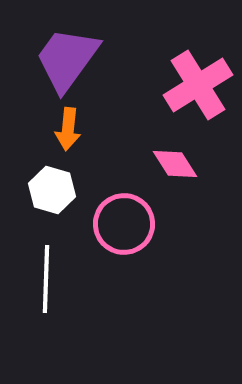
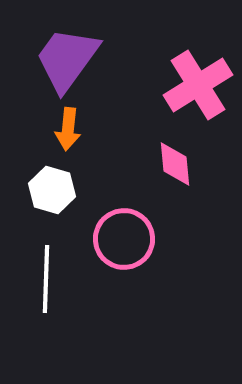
pink diamond: rotated 27 degrees clockwise
pink circle: moved 15 px down
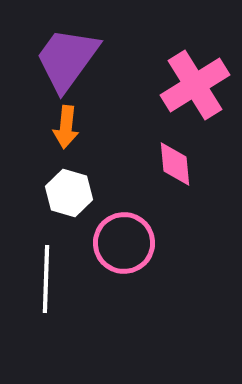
pink cross: moved 3 px left
orange arrow: moved 2 px left, 2 px up
white hexagon: moved 17 px right, 3 px down
pink circle: moved 4 px down
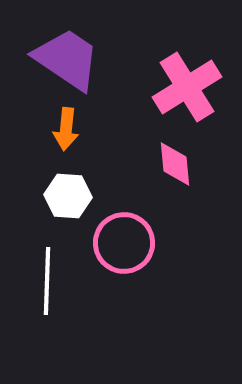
purple trapezoid: rotated 88 degrees clockwise
pink cross: moved 8 px left, 2 px down
orange arrow: moved 2 px down
white hexagon: moved 1 px left, 3 px down; rotated 12 degrees counterclockwise
white line: moved 1 px right, 2 px down
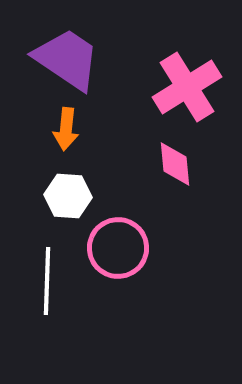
pink circle: moved 6 px left, 5 px down
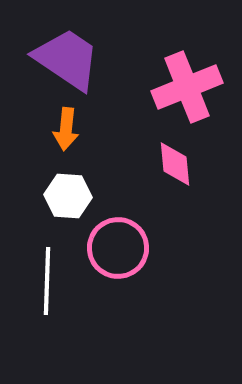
pink cross: rotated 10 degrees clockwise
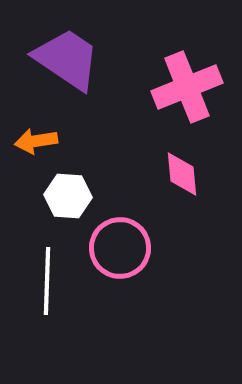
orange arrow: moved 30 px left, 12 px down; rotated 75 degrees clockwise
pink diamond: moved 7 px right, 10 px down
pink circle: moved 2 px right
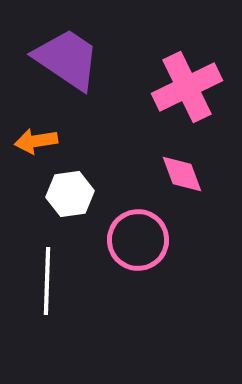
pink cross: rotated 4 degrees counterclockwise
pink diamond: rotated 15 degrees counterclockwise
white hexagon: moved 2 px right, 2 px up; rotated 12 degrees counterclockwise
pink circle: moved 18 px right, 8 px up
